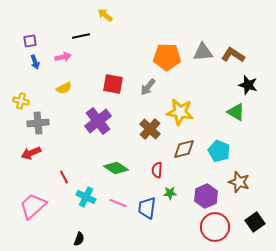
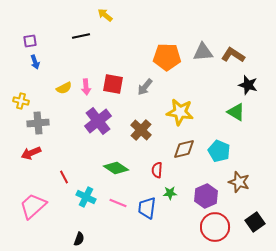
pink arrow: moved 23 px right, 30 px down; rotated 98 degrees clockwise
gray arrow: moved 3 px left
brown cross: moved 9 px left, 1 px down
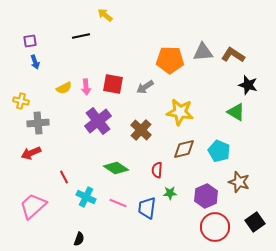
orange pentagon: moved 3 px right, 3 px down
gray arrow: rotated 18 degrees clockwise
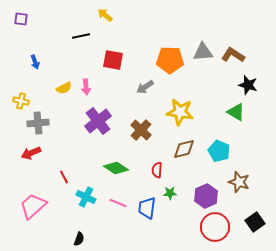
purple square: moved 9 px left, 22 px up; rotated 16 degrees clockwise
red square: moved 24 px up
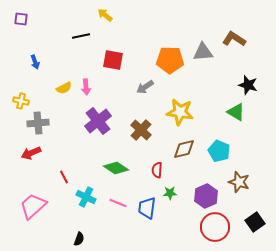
brown L-shape: moved 1 px right, 16 px up
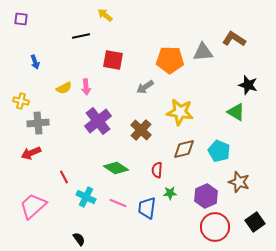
black semicircle: rotated 56 degrees counterclockwise
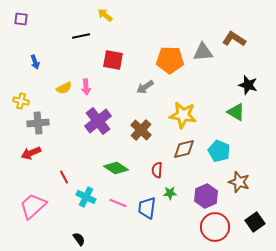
yellow star: moved 3 px right, 3 px down
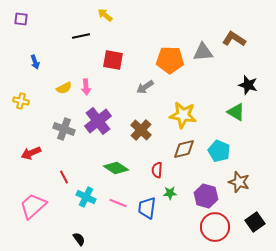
gray cross: moved 26 px right, 6 px down; rotated 25 degrees clockwise
purple hexagon: rotated 20 degrees counterclockwise
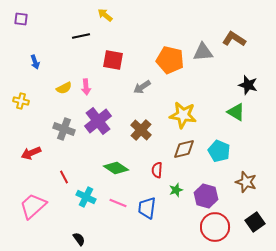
orange pentagon: rotated 12 degrees clockwise
gray arrow: moved 3 px left
brown star: moved 7 px right
green star: moved 6 px right, 3 px up; rotated 16 degrees counterclockwise
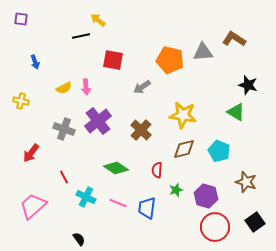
yellow arrow: moved 7 px left, 5 px down
red arrow: rotated 30 degrees counterclockwise
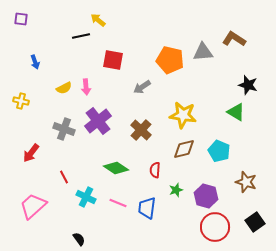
red semicircle: moved 2 px left
